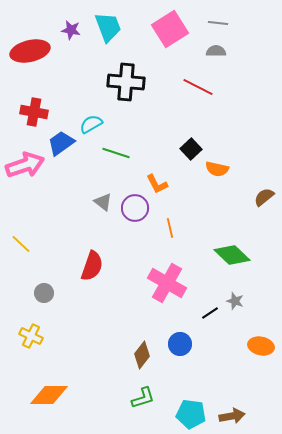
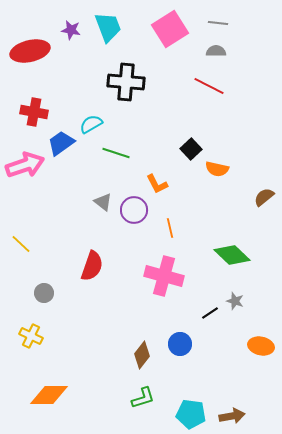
red line: moved 11 px right, 1 px up
purple circle: moved 1 px left, 2 px down
pink cross: moved 3 px left, 7 px up; rotated 15 degrees counterclockwise
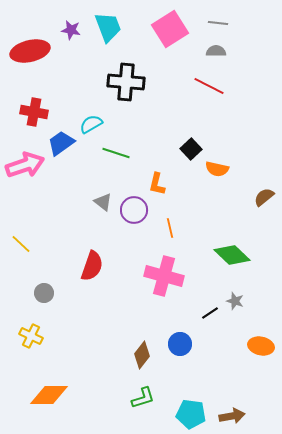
orange L-shape: rotated 40 degrees clockwise
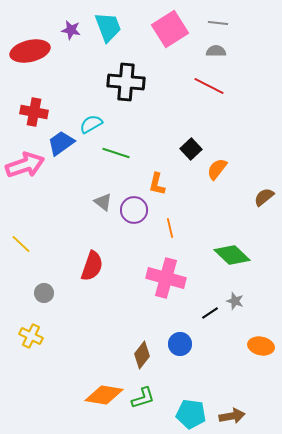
orange semicircle: rotated 115 degrees clockwise
pink cross: moved 2 px right, 2 px down
orange diamond: moved 55 px right; rotated 9 degrees clockwise
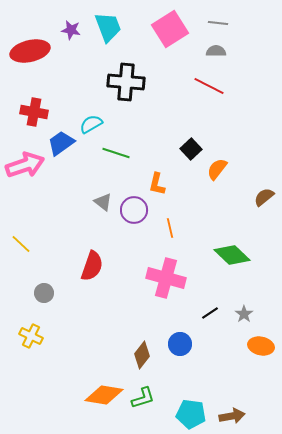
gray star: moved 9 px right, 13 px down; rotated 18 degrees clockwise
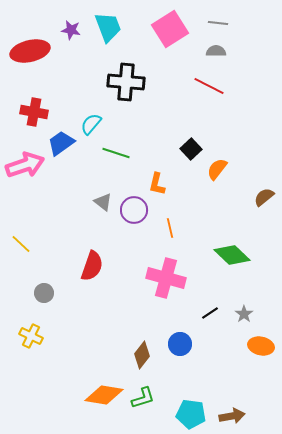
cyan semicircle: rotated 20 degrees counterclockwise
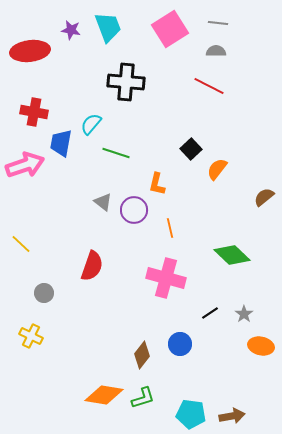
red ellipse: rotated 6 degrees clockwise
blue trapezoid: rotated 44 degrees counterclockwise
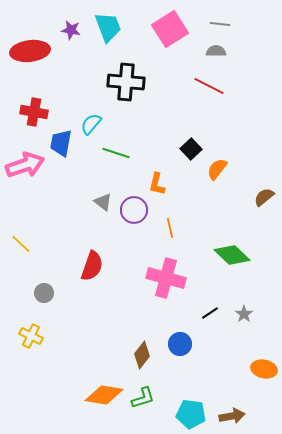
gray line: moved 2 px right, 1 px down
orange ellipse: moved 3 px right, 23 px down
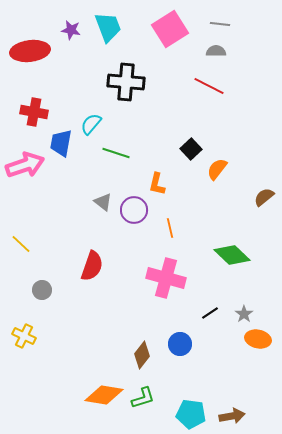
gray circle: moved 2 px left, 3 px up
yellow cross: moved 7 px left
orange ellipse: moved 6 px left, 30 px up
